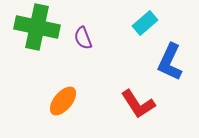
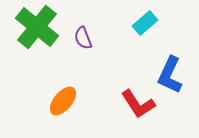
green cross: rotated 27 degrees clockwise
blue L-shape: moved 13 px down
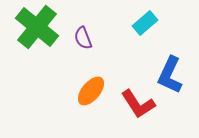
orange ellipse: moved 28 px right, 10 px up
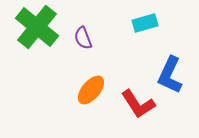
cyan rectangle: rotated 25 degrees clockwise
orange ellipse: moved 1 px up
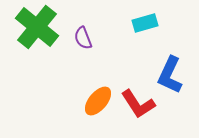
orange ellipse: moved 7 px right, 11 px down
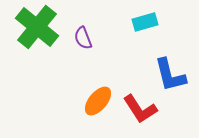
cyan rectangle: moved 1 px up
blue L-shape: rotated 39 degrees counterclockwise
red L-shape: moved 2 px right, 5 px down
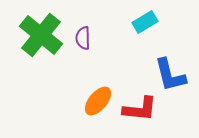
cyan rectangle: rotated 15 degrees counterclockwise
green cross: moved 4 px right, 8 px down
purple semicircle: rotated 20 degrees clockwise
red L-shape: rotated 51 degrees counterclockwise
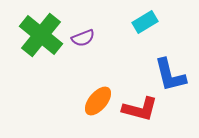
purple semicircle: rotated 110 degrees counterclockwise
red L-shape: rotated 9 degrees clockwise
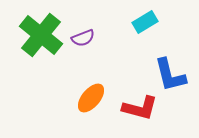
orange ellipse: moved 7 px left, 3 px up
red L-shape: moved 1 px up
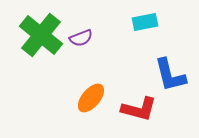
cyan rectangle: rotated 20 degrees clockwise
purple semicircle: moved 2 px left
red L-shape: moved 1 px left, 1 px down
